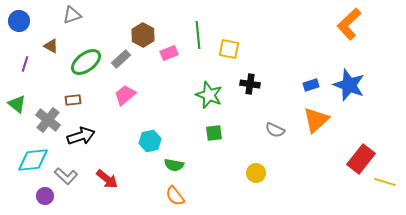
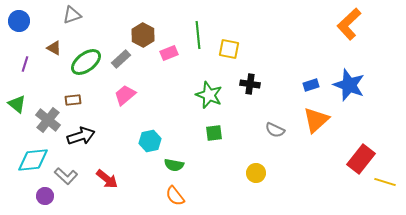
brown triangle: moved 3 px right, 2 px down
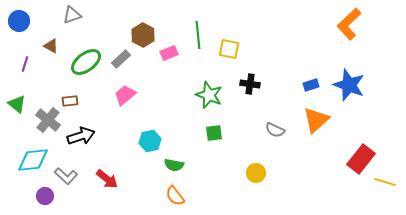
brown triangle: moved 3 px left, 2 px up
brown rectangle: moved 3 px left, 1 px down
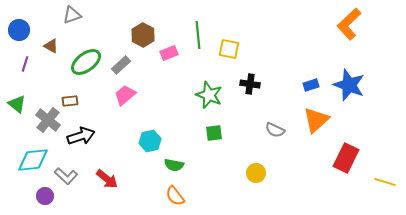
blue circle: moved 9 px down
gray rectangle: moved 6 px down
red rectangle: moved 15 px left, 1 px up; rotated 12 degrees counterclockwise
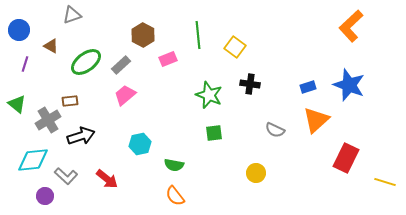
orange L-shape: moved 2 px right, 2 px down
yellow square: moved 6 px right, 2 px up; rotated 25 degrees clockwise
pink rectangle: moved 1 px left, 6 px down
blue rectangle: moved 3 px left, 2 px down
gray cross: rotated 20 degrees clockwise
cyan hexagon: moved 10 px left, 3 px down
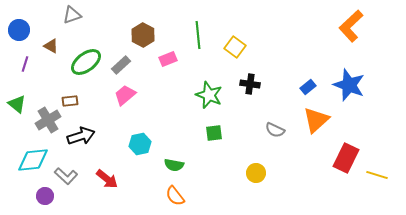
blue rectangle: rotated 21 degrees counterclockwise
yellow line: moved 8 px left, 7 px up
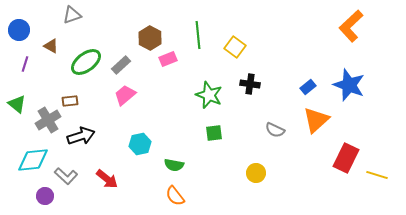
brown hexagon: moved 7 px right, 3 px down
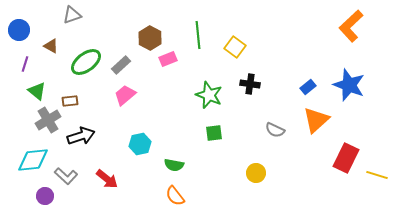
green triangle: moved 20 px right, 13 px up
